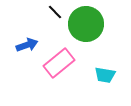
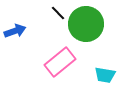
black line: moved 3 px right, 1 px down
blue arrow: moved 12 px left, 14 px up
pink rectangle: moved 1 px right, 1 px up
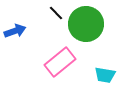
black line: moved 2 px left
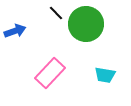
pink rectangle: moved 10 px left, 11 px down; rotated 8 degrees counterclockwise
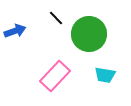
black line: moved 5 px down
green circle: moved 3 px right, 10 px down
pink rectangle: moved 5 px right, 3 px down
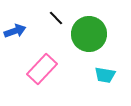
pink rectangle: moved 13 px left, 7 px up
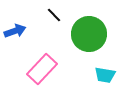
black line: moved 2 px left, 3 px up
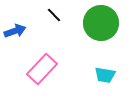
green circle: moved 12 px right, 11 px up
